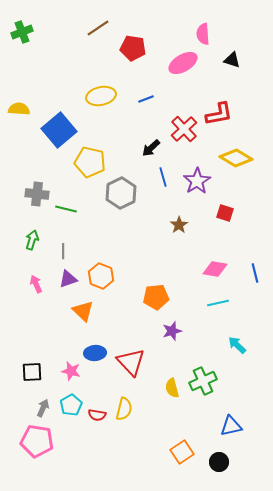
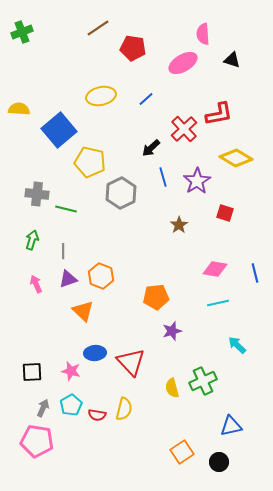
blue line at (146, 99): rotated 21 degrees counterclockwise
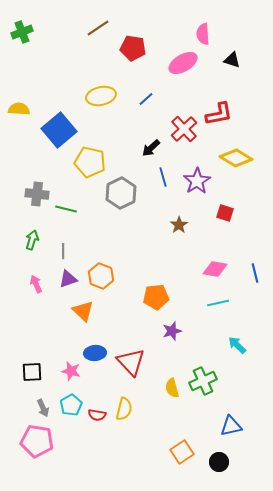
gray arrow at (43, 408): rotated 132 degrees clockwise
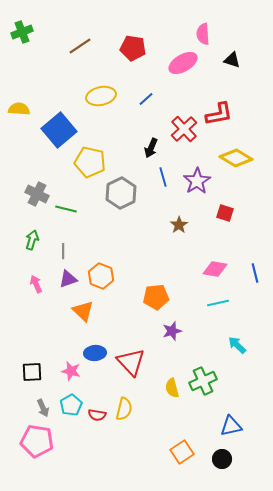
brown line at (98, 28): moved 18 px left, 18 px down
black arrow at (151, 148): rotated 24 degrees counterclockwise
gray cross at (37, 194): rotated 20 degrees clockwise
black circle at (219, 462): moved 3 px right, 3 px up
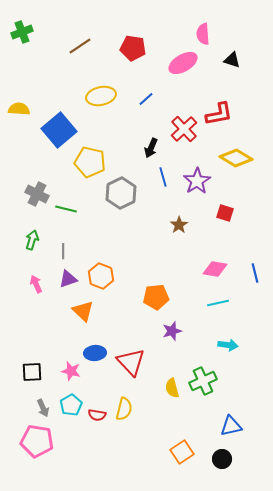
cyan arrow at (237, 345): moved 9 px left; rotated 144 degrees clockwise
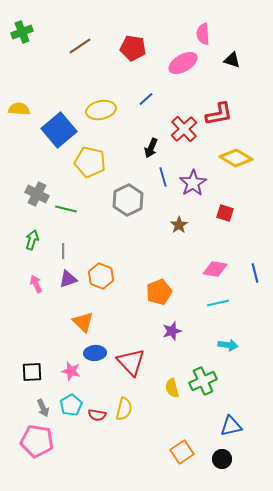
yellow ellipse at (101, 96): moved 14 px down
purple star at (197, 181): moved 4 px left, 2 px down
gray hexagon at (121, 193): moved 7 px right, 7 px down
orange pentagon at (156, 297): moved 3 px right, 5 px up; rotated 15 degrees counterclockwise
orange triangle at (83, 311): moved 11 px down
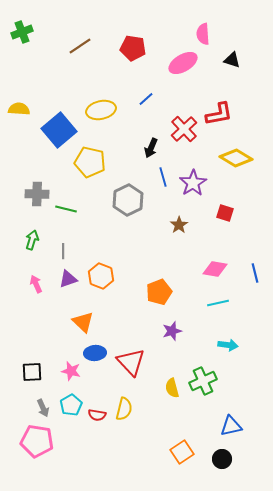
gray cross at (37, 194): rotated 25 degrees counterclockwise
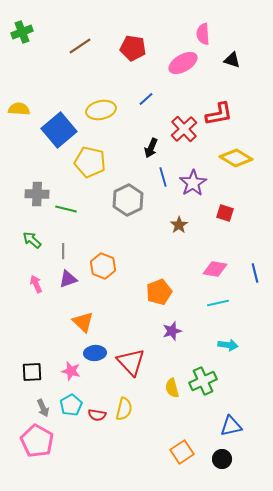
green arrow at (32, 240): rotated 66 degrees counterclockwise
orange hexagon at (101, 276): moved 2 px right, 10 px up
pink pentagon at (37, 441): rotated 20 degrees clockwise
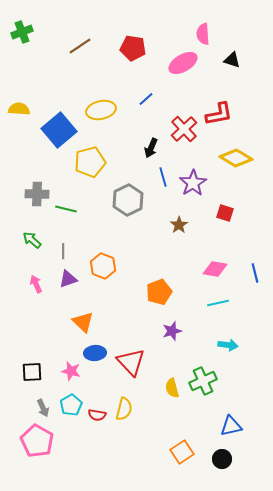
yellow pentagon at (90, 162): rotated 28 degrees counterclockwise
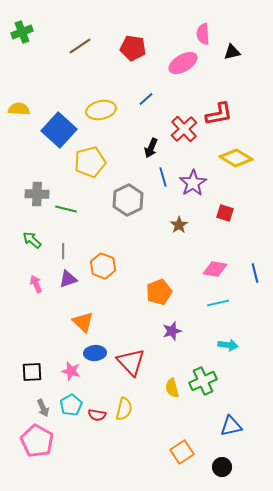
black triangle at (232, 60): moved 8 px up; rotated 30 degrees counterclockwise
blue square at (59, 130): rotated 8 degrees counterclockwise
black circle at (222, 459): moved 8 px down
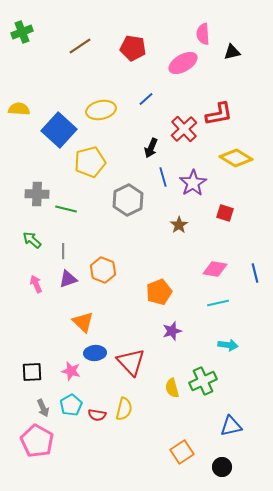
orange hexagon at (103, 266): moved 4 px down
